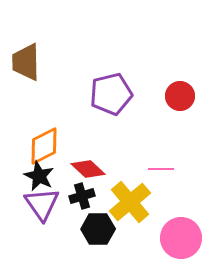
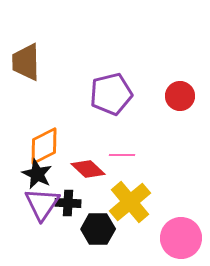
pink line: moved 39 px left, 14 px up
black star: moved 2 px left, 2 px up
black cross: moved 14 px left, 7 px down; rotated 20 degrees clockwise
purple triangle: rotated 9 degrees clockwise
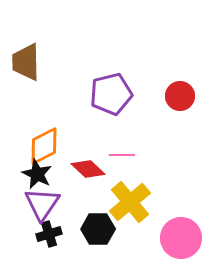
black cross: moved 19 px left, 31 px down; rotated 20 degrees counterclockwise
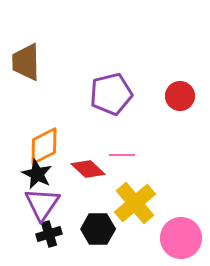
yellow cross: moved 5 px right, 1 px down
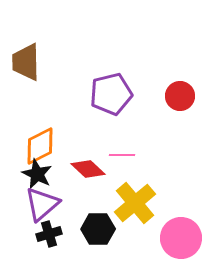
orange diamond: moved 4 px left
purple triangle: rotated 15 degrees clockwise
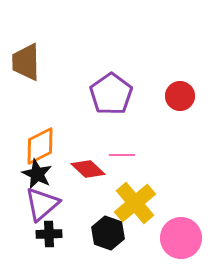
purple pentagon: rotated 21 degrees counterclockwise
black hexagon: moved 10 px right, 4 px down; rotated 20 degrees clockwise
black cross: rotated 15 degrees clockwise
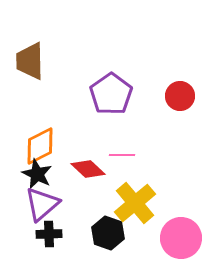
brown trapezoid: moved 4 px right, 1 px up
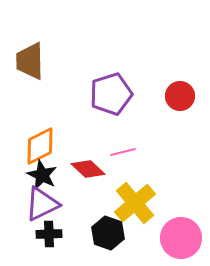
purple pentagon: rotated 18 degrees clockwise
pink line: moved 1 px right, 3 px up; rotated 15 degrees counterclockwise
black star: moved 5 px right, 1 px down
purple triangle: rotated 15 degrees clockwise
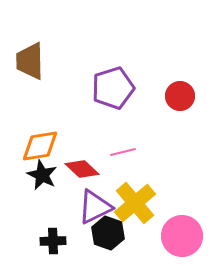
purple pentagon: moved 2 px right, 6 px up
orange diamond: rotated 18 degrees clockwise
red diamond: moved 6 px left
purple triangle: moved 53 px right, 3 px down
black cross: moved 4 px right, 7 px down
pink circle: moved 1 px right, 2 px up
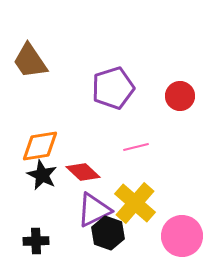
brown trapezoid: rotated 33 degrees counterclockwise
pink line: moved 13 px right, 5 px up
red diamond: moved 1 px right, 3 px down
yellow cross: rotated 9 degrees counterclockwise
purple triangle: moved 1 px left, 3 px down
black cross: moved 17 px left
